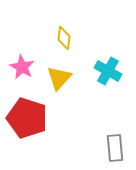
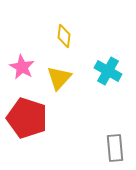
yellow diamond: moved 2 px up
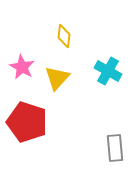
yellow triangle: moved 2 px left
red pentagon: moved 4 px down
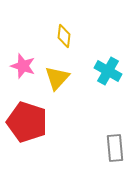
pink star: moved 1 px right, 1 px up; rotated 10 degrees counterclockwise
